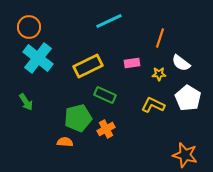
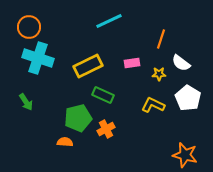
orange line: moved 1 px right, 1 px down
cyan cross: rotated 20 degrees counterclockwise
green rectangle: moved 2 px left
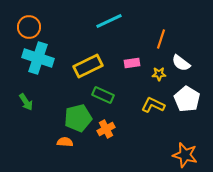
white pentagon: moved 1 px left, 1 px down
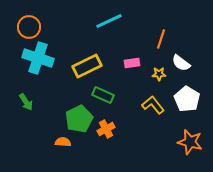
yellow rectangle: moved 1 px left
yellow L-shape: rotated 25 degrees clockwise
green pentagon: moved 1 px right, 1 px down; rotated 12 degrees counterclockwise
orange semicircle: moved 2 px left
orange star: moved 5 px right, 13 px up
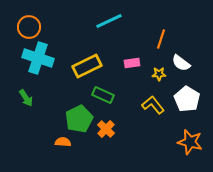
green arrow: moved 4 px up
orange cross: rotated 18 degrees counterclockwise
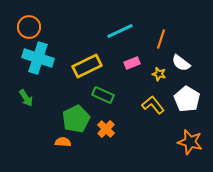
cyan line: moved 11 px right, 10 px down
pink rectangle: rotated 14 degrees counterclockwise
yellow star: rotated 16 degrees clockwise
green pentagon: moved 3 px left
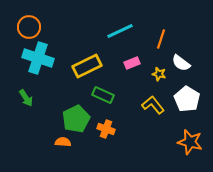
orange cross: rotated 24 degrees counterclockwise
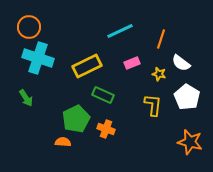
white pentagon: moved 2 px up
yellow L-shape: rotated 45 degrees clockwise
